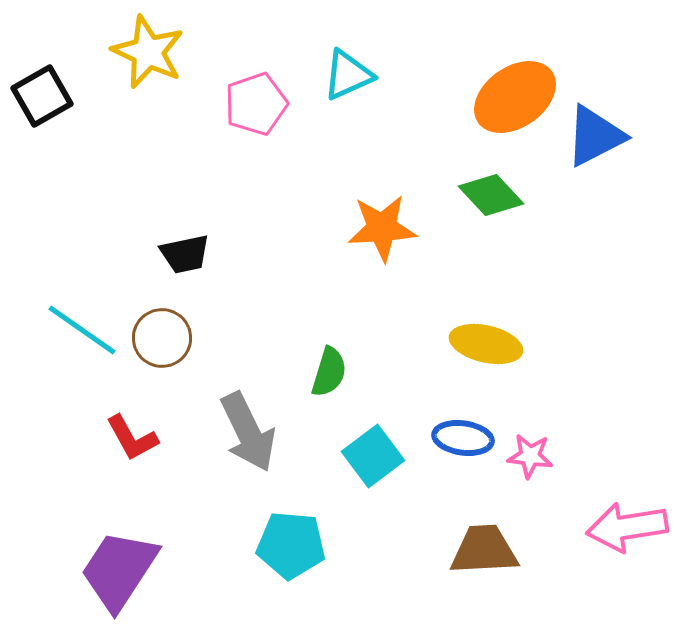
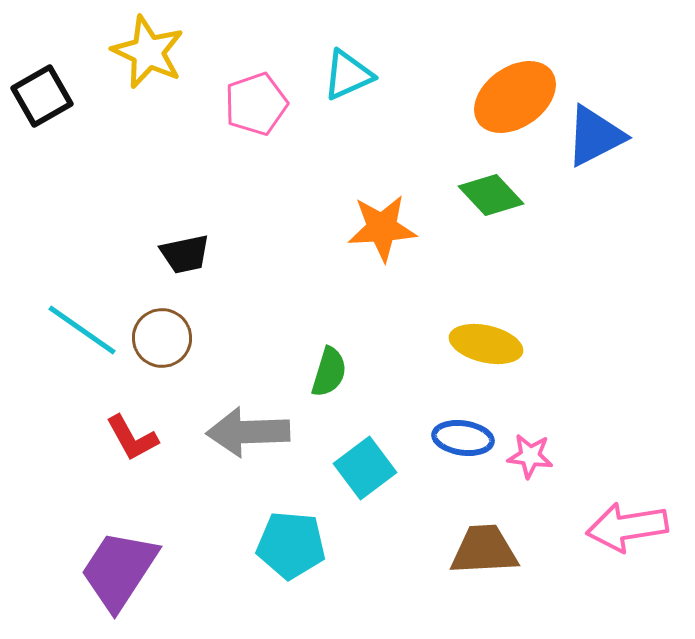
gray arrow: rotated 114 degrees clockwise
cyan square: moved 8 px left, 12 px down
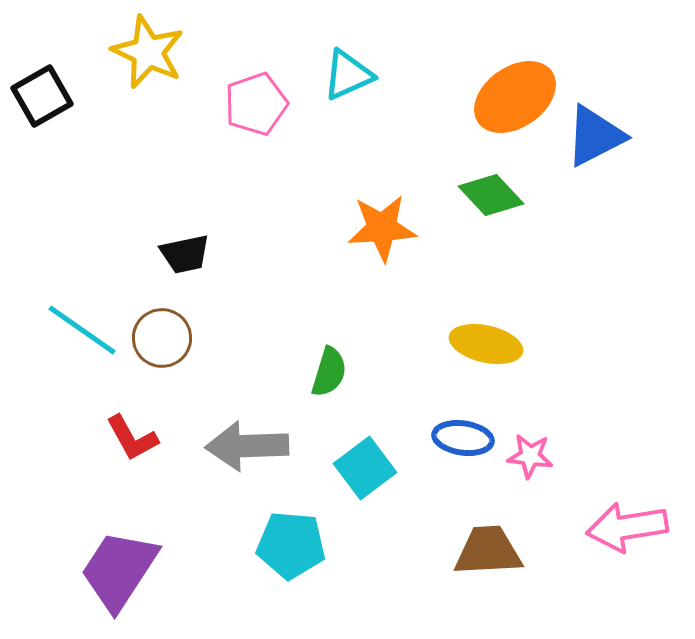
gray arrow: moved 1 px left, 14 px down
brown trapezoid: moved 4 px right, 1 px down
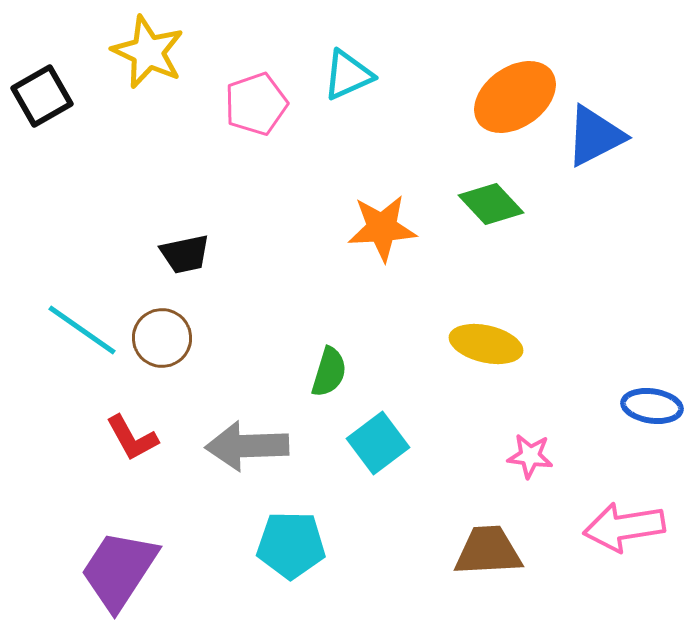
green diamond: moved 9 px down
blue ellipse: moved 189 px right, 32 px up
cyan square: moved 13 px right, 25 px up
pink arrow: moved 3 px left
cyan pentagon: rotated 4 degrees counterclockwise
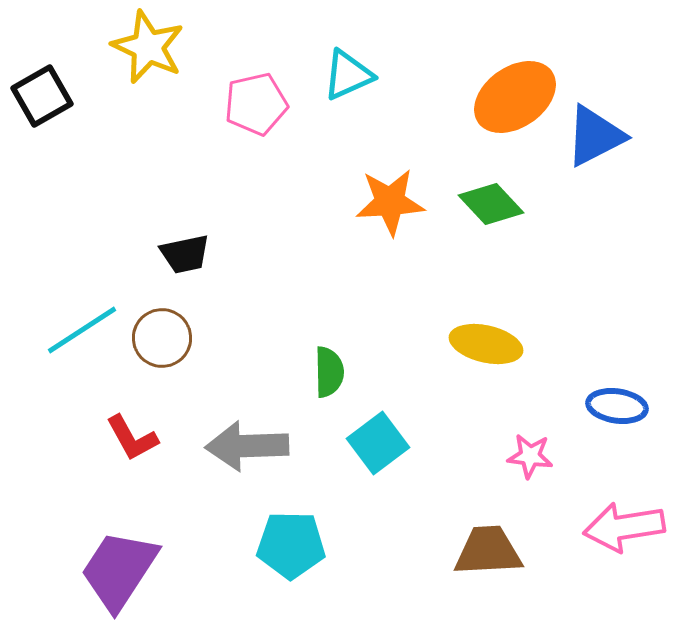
yellow star: moved 5 px up
pink pentagon: rotated 6 degrees clockwise
orange star: moved 8 px right, 26 px up
cyan line: rotated 68 degrees counterclockwise
green semicircle: rotated 18 degrees counterclockwise
blue ellipse: moved 35 px left
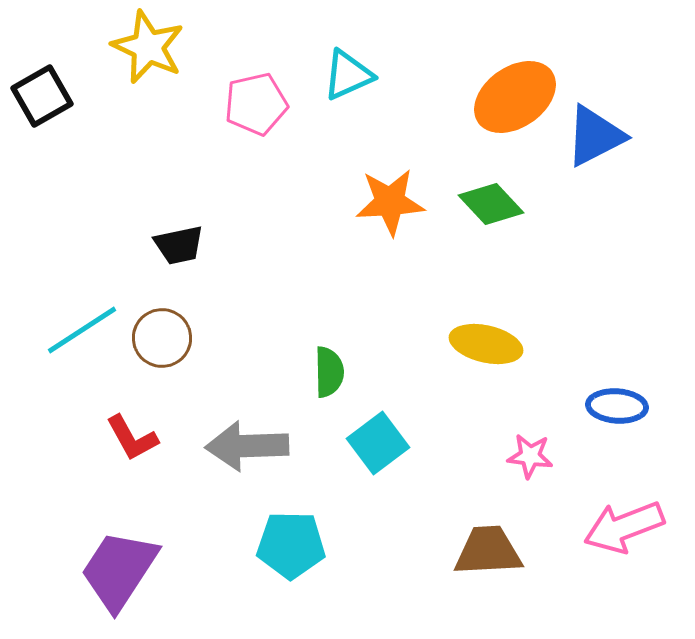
black trapezoid: moved 6 px left, 9 px up
blue ellipse: rotated 4 degrees counterclockwise
pink arrow: rotated 12 degrees counterclockwise
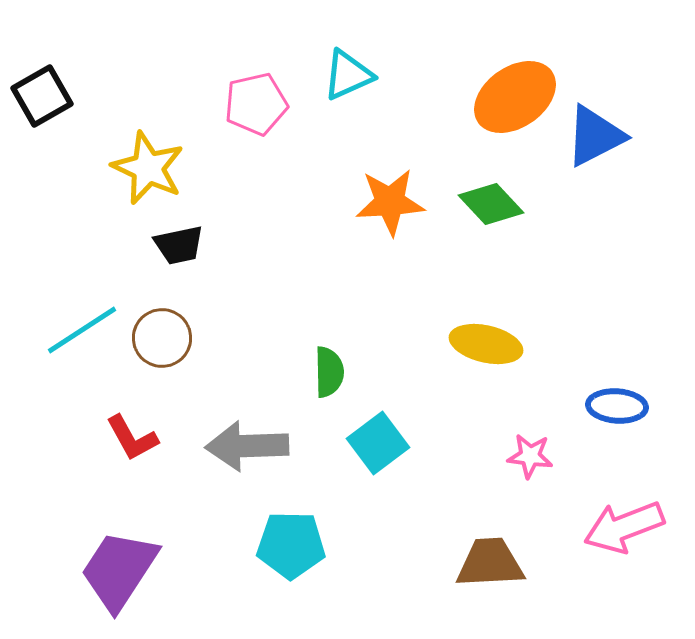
yellow star: moved 121 px down
brown trapezoid: moved 2 px right, 12 px down
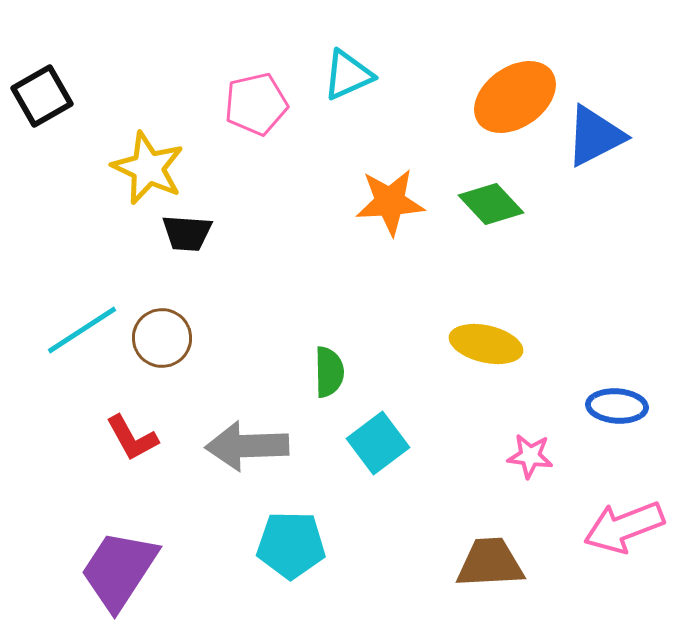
black trapezoid: moved 8 px right, 12 px up; rotated 16 degrees clockwise
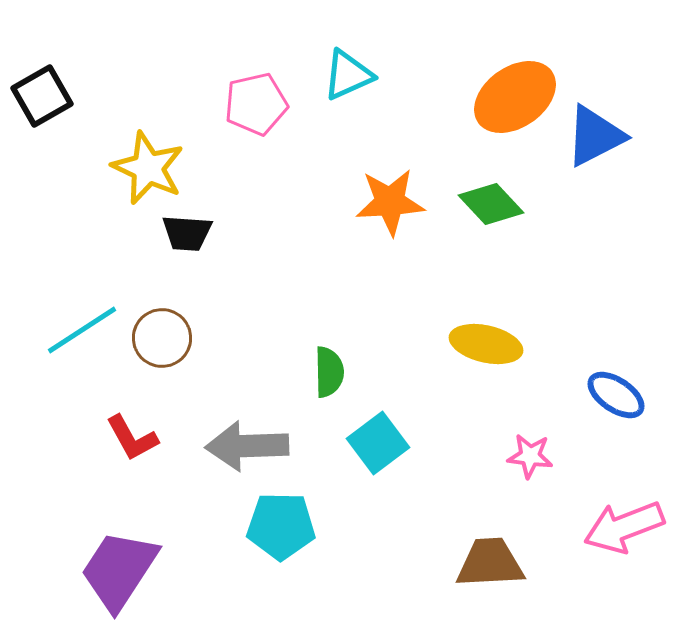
blue ellipse: moved 1 px left, 11 px up; rotated 30 degrees clockwise
cyan pentagon: moved 10 px left, 19 px up
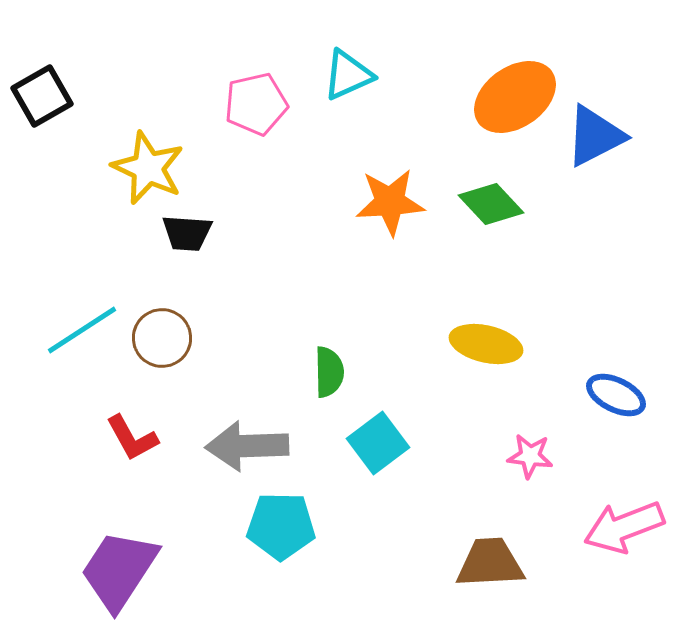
blue ellipse: rotated 8 degrees counterclockwise
